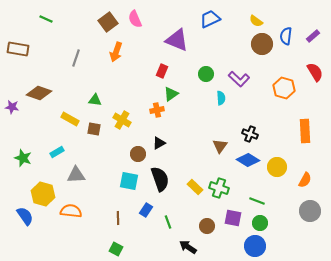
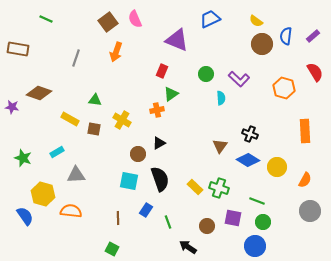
green circle at (260, 223): moved 3 px right, 1 px up
green square at (116, 249): moved 4 px left
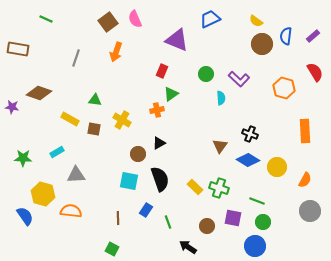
green star at (23, 158): rotated 18 degrees counterclockwise
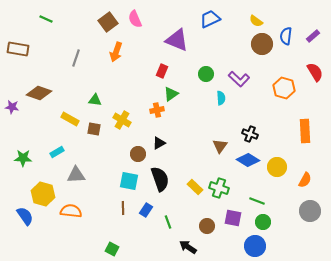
brown line at (118, 218): moved 5 px right, 10 px up
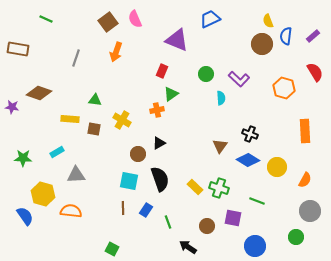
yellow semicircle at (256, 21): moved 12 px right; rotated 32 degrees clockwise
yellow rectangle at (70, 119): rotated 24 degrees counterclockwise
green circle at (263, 222): moved 33 px right, 15 px down
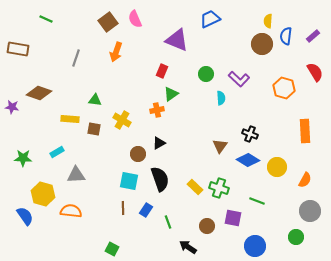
yellow semicircle at (268, 21): rotated 24 degrees clockwise
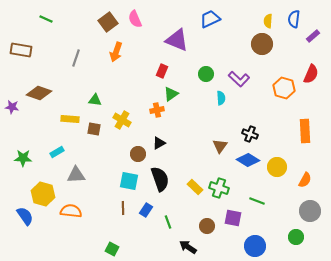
blue semicircle at (286, 36): moved 8 px right, 17 px up
brown rectangle at (18, 49): moved 3 px right, 1 px down
red semicircle at (315, 72): moved 4 px left, 2 px down; rotated 54 degrees clockwise
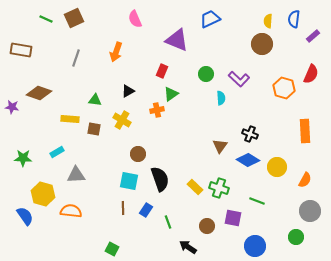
brown square at (108, 22): moved 34 px left, 4 px up; rotated 12 degrees clockwise
black triangle at (159, 143): moved 31 px left, 52 px up
